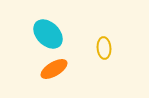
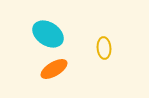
cyan ellipse: rotated 12 degrees counterclockwise
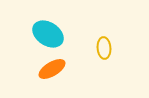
orange ellipse: moved 2 px left
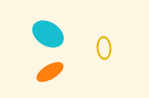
orange ellipse: moved 2 px left, 3 px down
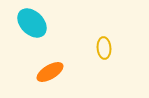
cyan ellipse: moved 16 px left, 11 px up; rotated 12 degrees clockwise
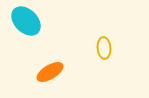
cyan ellipse: moved 6 px left, 2 px up
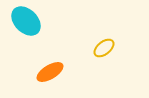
yellow ellipse: rotated 55 degrees clockwise
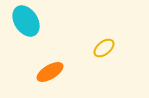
cyan ellipse: rotated 12 degrees clockwise
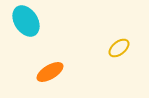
yellow ellipse: moved 15 px right
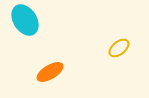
cyan ellipse: moved 1 px left, 1 px up
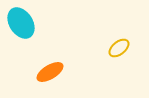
cyan ellipse: moved 4 px left, 3 px down
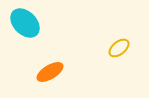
cyan ellipse: moved 4 px right; rotated 12 degrees counterclockwise
